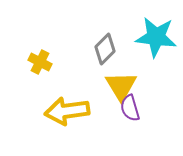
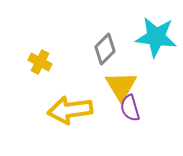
yellow arrow: moved 3 px right, 1 px up
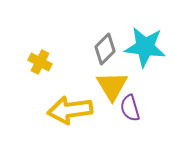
cyan star: moved 11 px left, 10 px down
yellow triangle: moved 9 px left
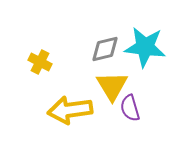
gray diamond: rotated 32 degrees clockwise
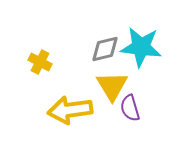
cyan star: moved 4 px left
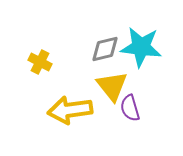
yellow triangle: rotated 8 degrees counterclockwise
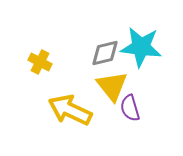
gray diamond: moved 4 px down
yellow arrow: rotated 33 degrees clockwise
